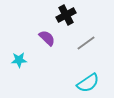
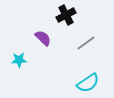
purple semicircle: moved 4 px left
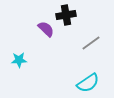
black cross: rotated 18 degrees clockwise
purple semicircle: moved 3 px right, 9 px up
gray line: moved 5 px right
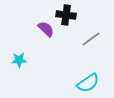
black cross: rotated 18 degrees clockwise
gray line: moved 4 px up
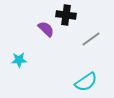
cyan semicircle: moved 2 px left, 1 px up
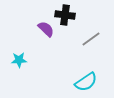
black cross: moved 1 px left
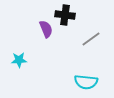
purple semicircle: rotated 24 degrees clockwise
cyan semicircle: rotated 40 degrees clockwise
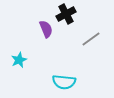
black cross: moved 1 px right, 1 px up; rotated 36 degrees counterclockwise
cyan star: rotated 21 degrees counterclockwise
cyan semicircle: moved 22 px left
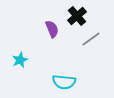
black cross: moved 11 px right, 2 px down; rotated 12 degrees counterclockwise
purple semicircle: moved 6 px right
cyan star: moved 1 px right
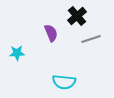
purple semicircle: moved 1 px left, 4 px down
gray line: rotated 18 degrees clockwise
cyan star: moved 3 px left, 7 px up; rotated 21 degrees clockwise
